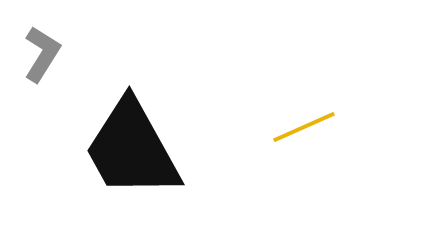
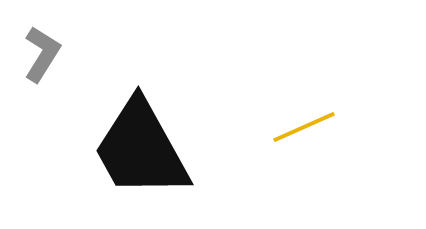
black trapezoid: moved 9 px right
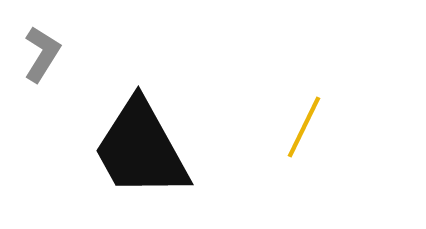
yellow line: rotated 40 degrees counterclockwise
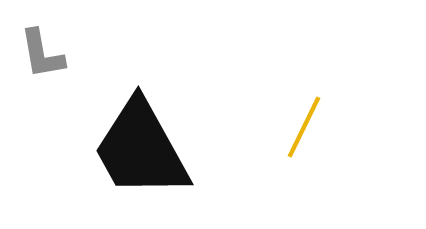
gray L-shape: rotated 138 degrees clockwise
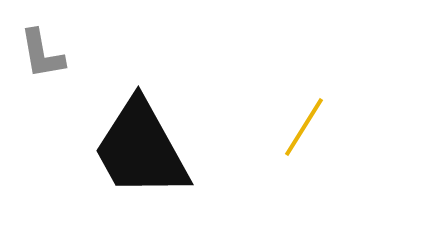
yellow line: rotated 6 degrees clockwise
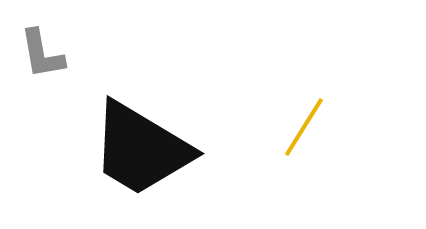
black trapezoid: rotated 30 degrees counterclockwise
